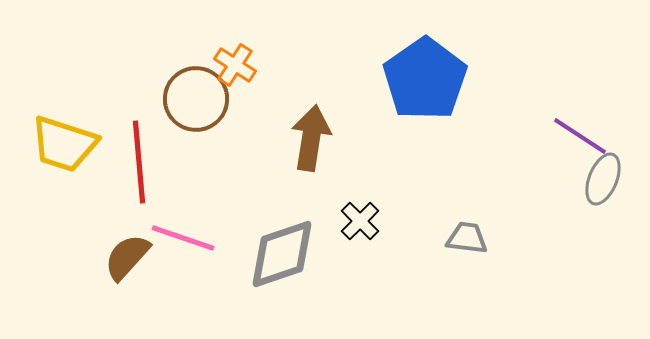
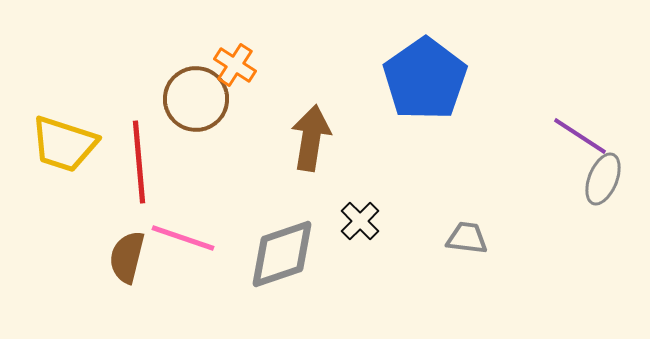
brown semicircle: rotated 28 degrees counterclockwise
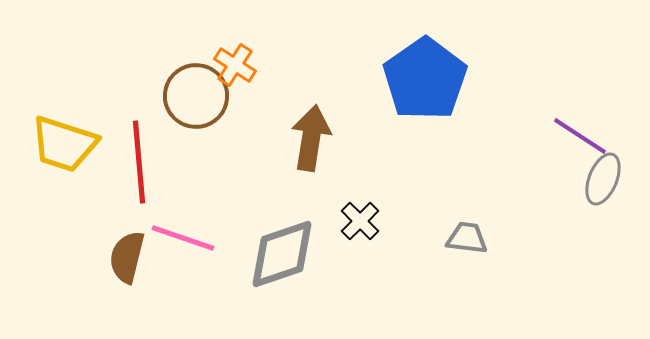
brown circle: moved 3 px up
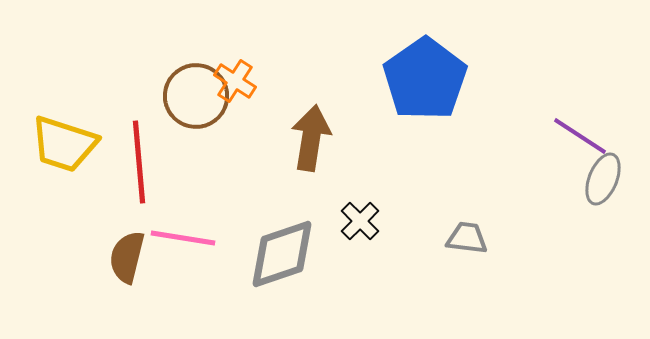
orange cross: moved 16 px down
pink line: rotated 10 degrees counterclockwise
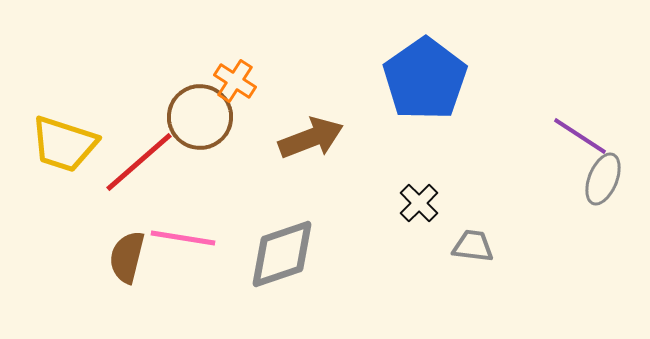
brown circle: moved 4 px right, 21 px down
brown arrow: rotated 60 degrees clockwise
red line: rotated 54 degrees clockwise
black cross: moved 59 px right, 18 px up
gray trapezoid: moved 6 px right, 8 px down
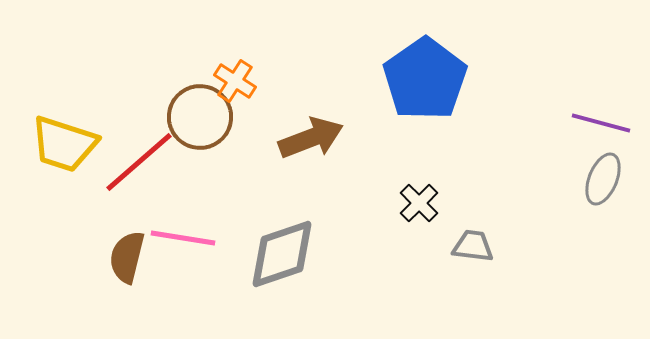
purple line: moved 21 px right, 13 px up; rotated 18 degrees counterclockwise
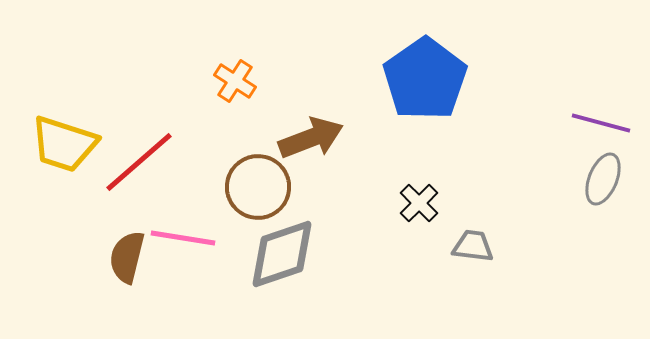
brown circle: moved 58 px right, 70 px down
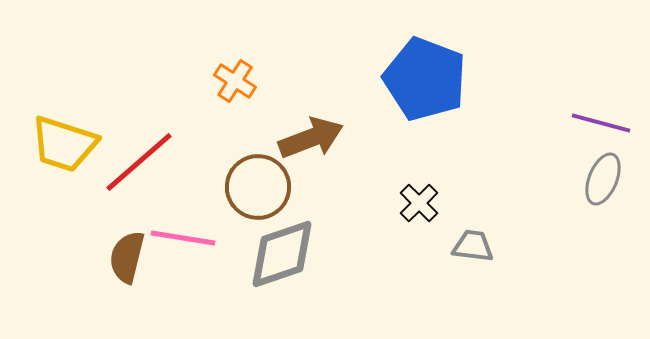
blue pentagon: rotated 16 degrees counterclockwise
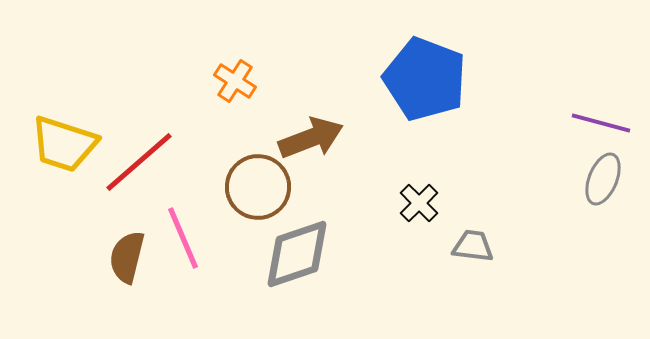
pink line: rotated 58 degrees clockwise
gray diamond: moved 15 px right
